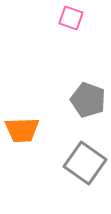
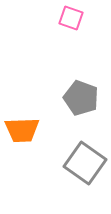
gray pentagon: moved 7 px left, 2 px up
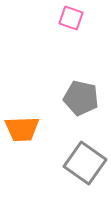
gray pentagon: rotated 8 degrees counterclockwise
orange trapezoid: moved 1 px up
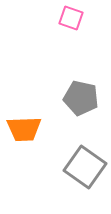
orange trapezoid: moved 2 px right
gray square: moved 4 px down
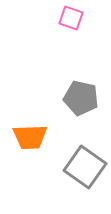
orange trapezoid: moved 6 px right, 8 px down
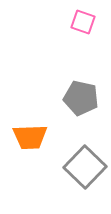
pink square: moved 12 px right, 4 px down
gray square: rotated 9 degrees clockwise
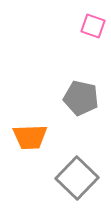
pink square: moved 10 px right, 4 px down
gray square: moved 8 px left, 11 px down
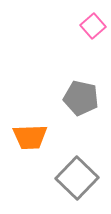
pink square: rotated 30 degrees clockwise
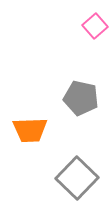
pink square: moved 2 px right
orange trapezoid: moved 7 px up
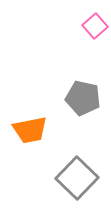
gray pentagon: moved 2 px right
orange trapezoid: rotated 9 degrees counterclockwise
